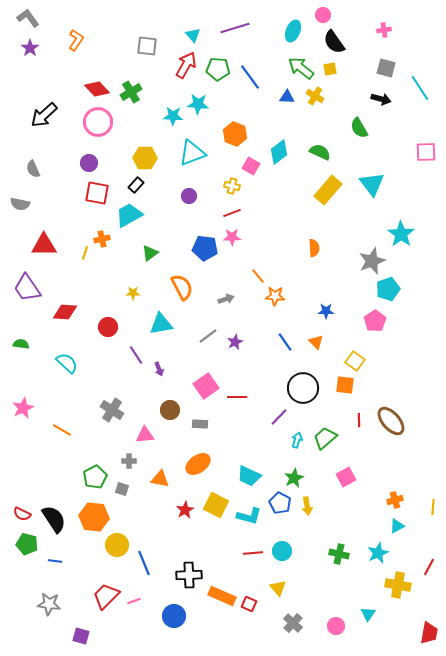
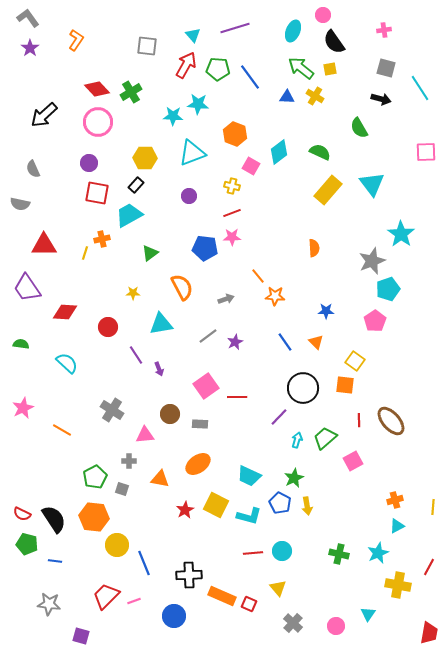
brown circle at (170, 410): moved 4 px down
pink square at (346, 477): moved 7 px right, 16 px up
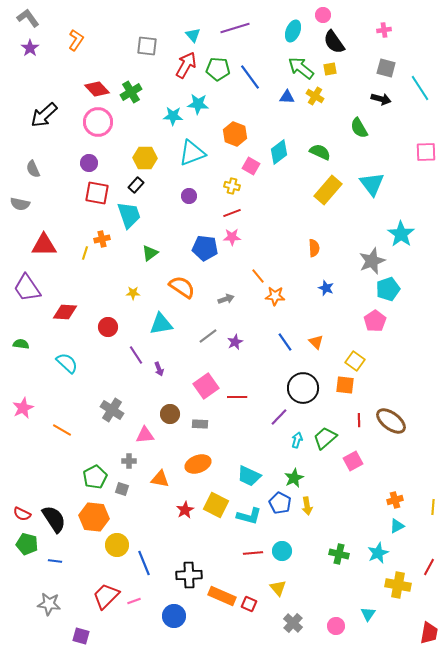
cyan trapezoid at (129, 215): rotated 100 degrees clockwise
orange semicircle at (182, 287): rotated 28 degrees counterclockwise
blue star at (326, 311): moved 23 px up; rotated 21 degrees clockwise
brown ellipse at (391, 421): rotated 12 degrees counterclockwise
orange ellipse at (198, 464): rotated 15 degrees clockwise
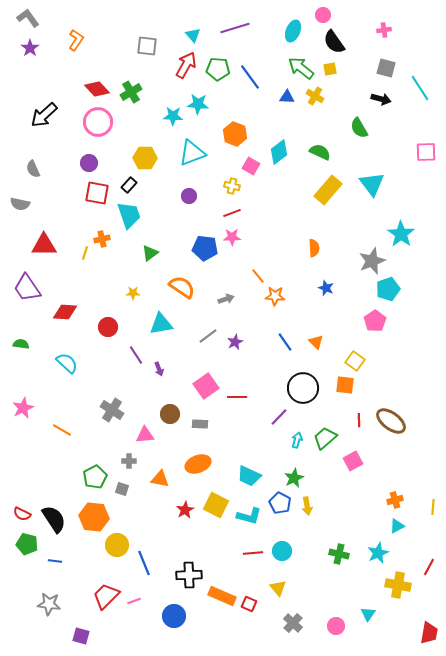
black rectangle at (136, 185): moved 7 px left
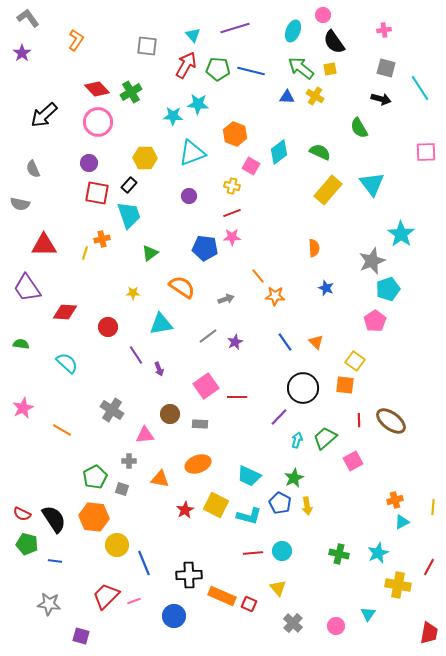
purple star at (30, 48): moved 8 px left, 5 px down
blue line at (250, 77): moved 1 px right, 6 px up; rotated 40 degrees counterclockwise
cyan triangle at (397, 526): moved 5 px right, 4 px up
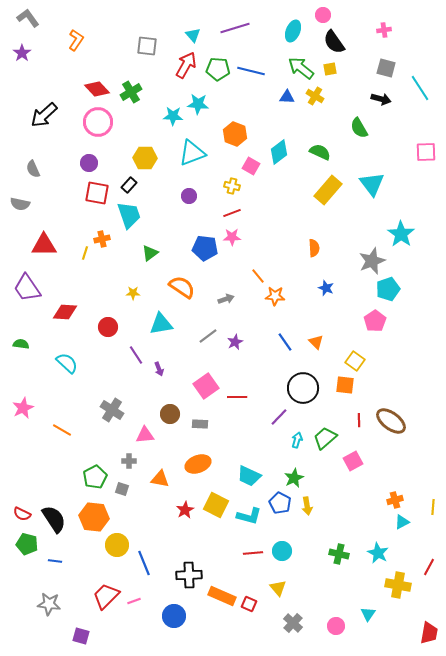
cyan star at (378, 553): rotated 20 degrees counterclockwise
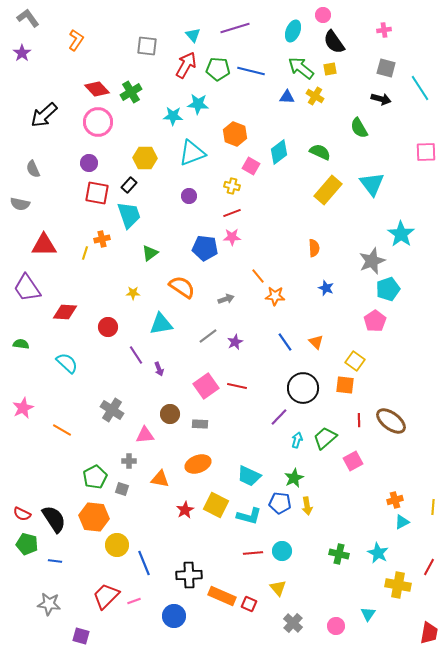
red line at (237, 397): moved 11 px up; rotated 12 degrees clockwise
blue pentagon at (280, 503): rotated 20 degrees counterclockwise
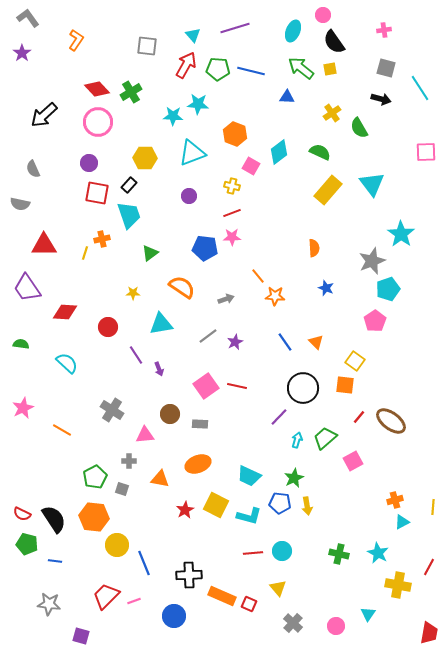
yellow cross at (315, 96): moved 17 px right, 17 px down; rotated 24 degrees clockwise
red line at (359, 420): moved 3 px up; rotated 40 degrees clockwise
